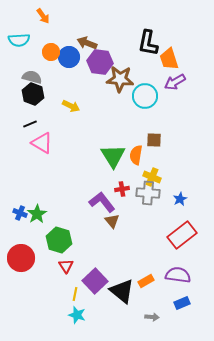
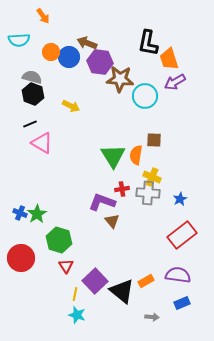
purple L-shape: rotated 32 degrees counterclockwise
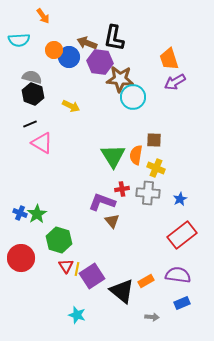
black L-shape: moved 34 px left, 5 px up
orange circle: moved 3 px right, 2 px up
cyan circle: moved 12 px left, 1 px down
yellow cross: moved 4 px right, 9 px up
purple square: moved 3 px left, 5 px up; rotated 10 degrees clockwise
yellow line: moved 2 px right, 25 px up
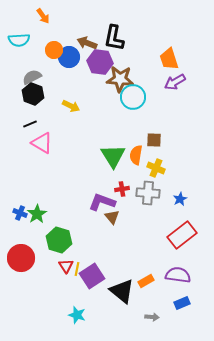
gray semicircle: rotated 42 degrees counterclockwise
brown triangle: moved 4 px up
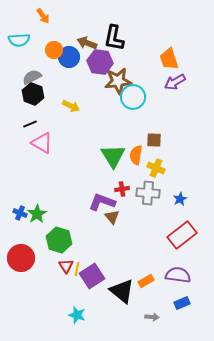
brown star: moved 2 px left, 2 px down; rotated 12 degrees counterclockwise
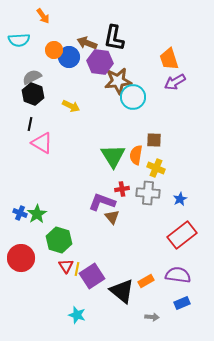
black line: rotated 56 degrees counterclockwise
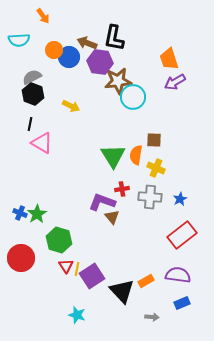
gray cross: moved 2 px right, 4 px down
black triangle: rotated 8 degrees clockwise
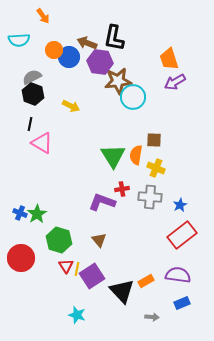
blue star: moved 6 px down
brown triangle: moved 13 px left, 23 px down
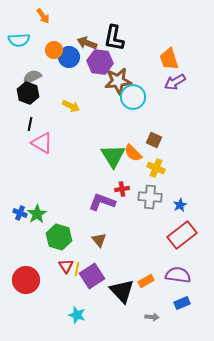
black hexagon: moved 5 px left, 1 px up
brown square: rotated 21 degrees clockwise
orange semicircle: moved 3 px left, 2 px up; rotated 54 degrees counterclockwise
green hexagon: moved 3 px up
red circle: moved 5 px right, 22 px down
